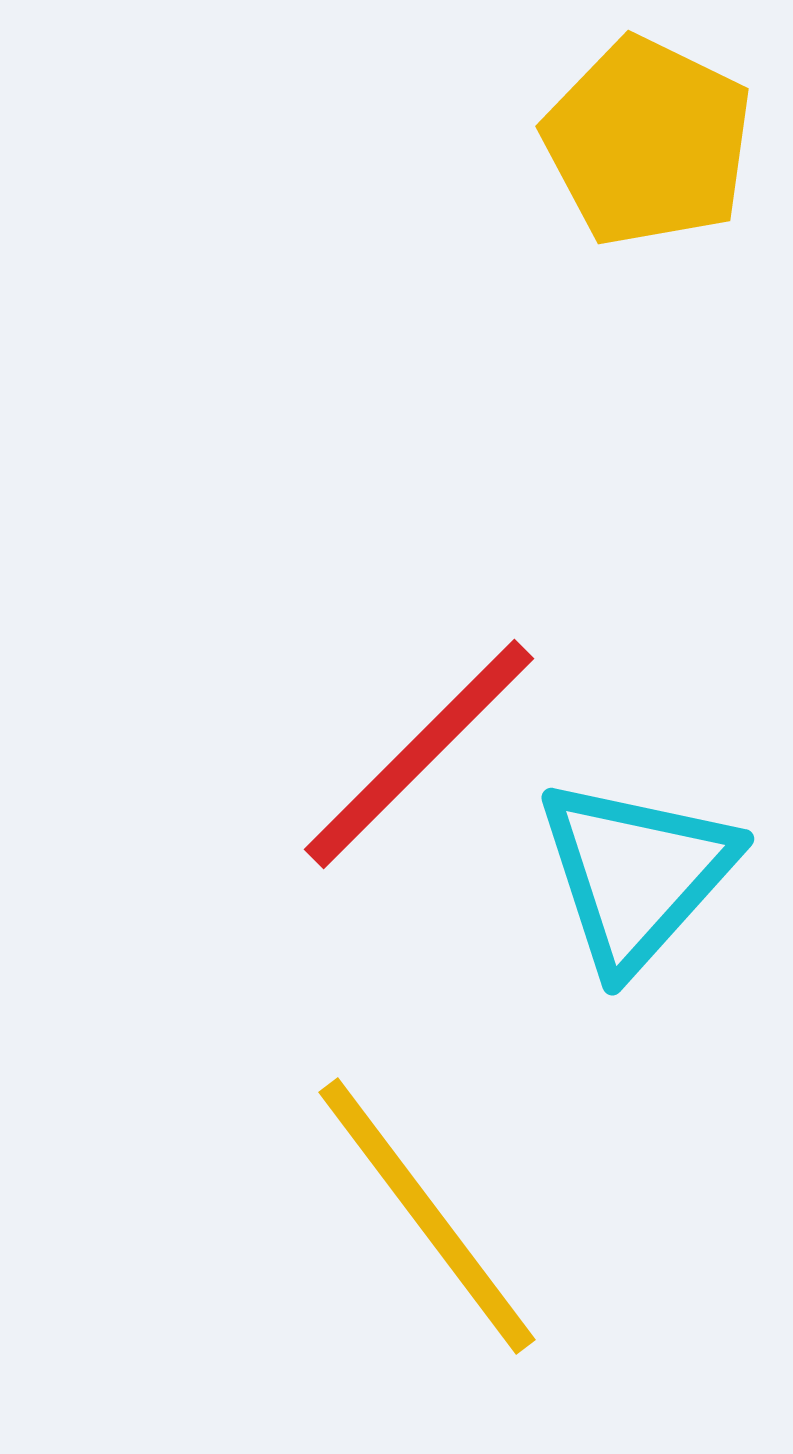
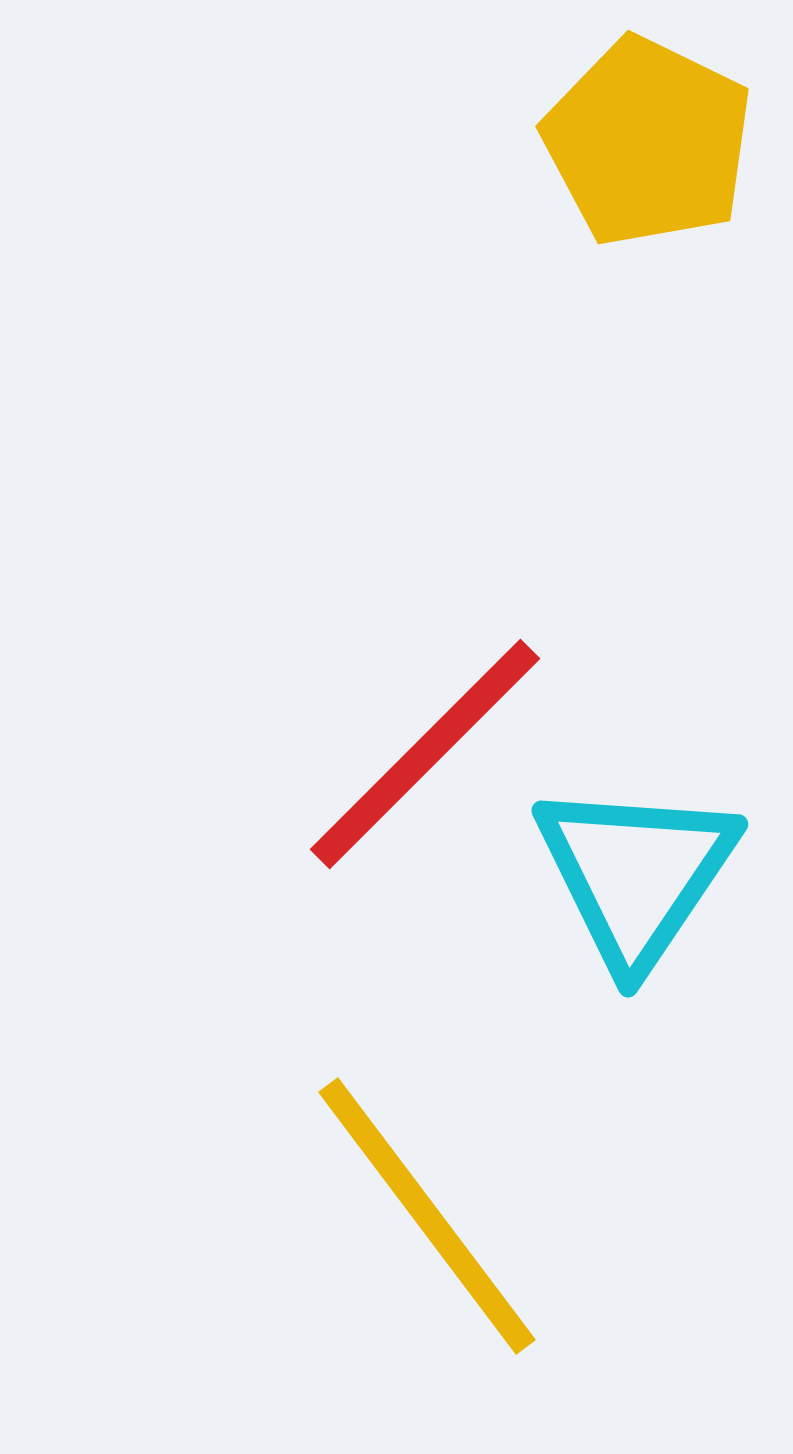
red line: moved 6 px right
cyan triangle: rotated 8 degrees counterclockwise
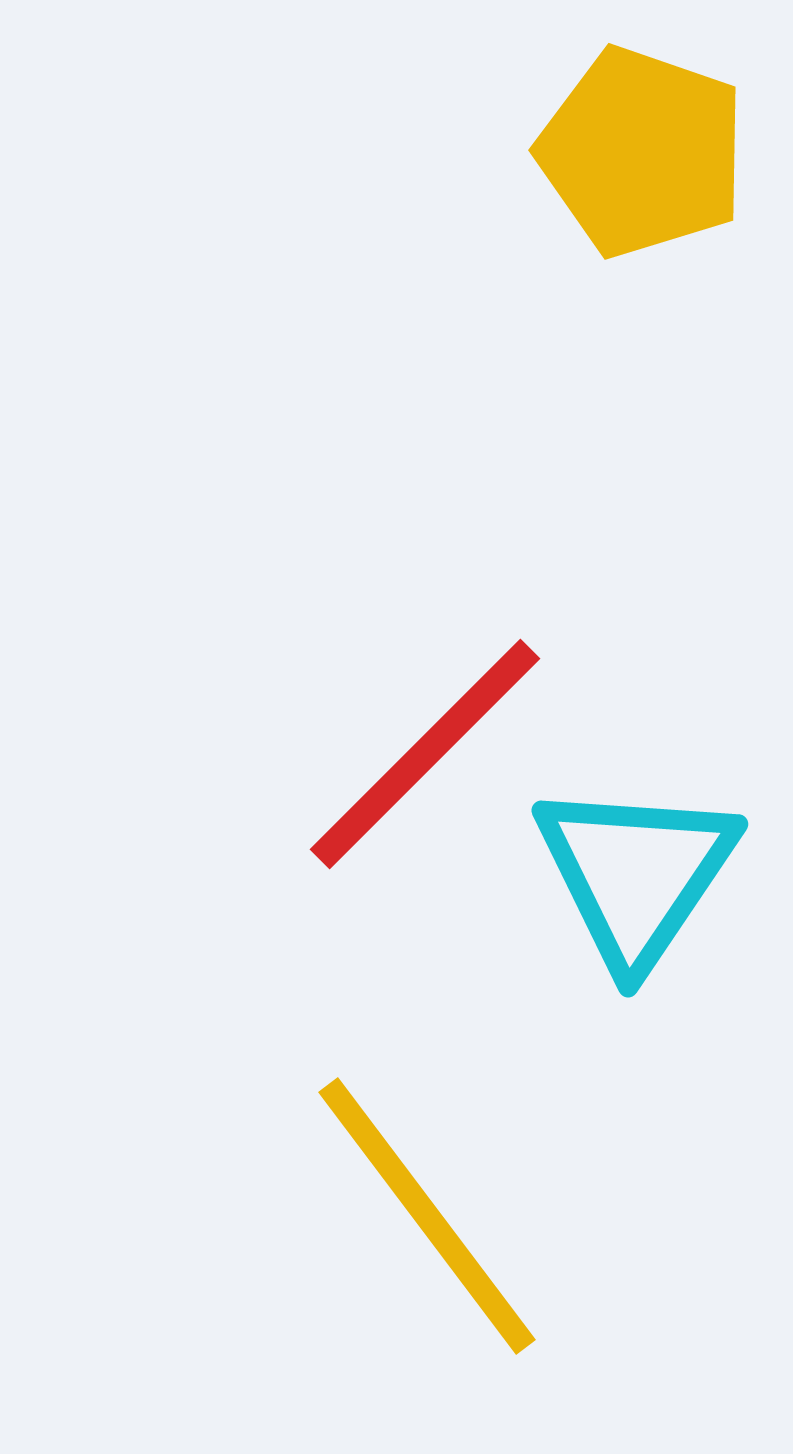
yellow pentagon: moved 6 px left, 10 px down; rotated 7 degrees counterclockwise
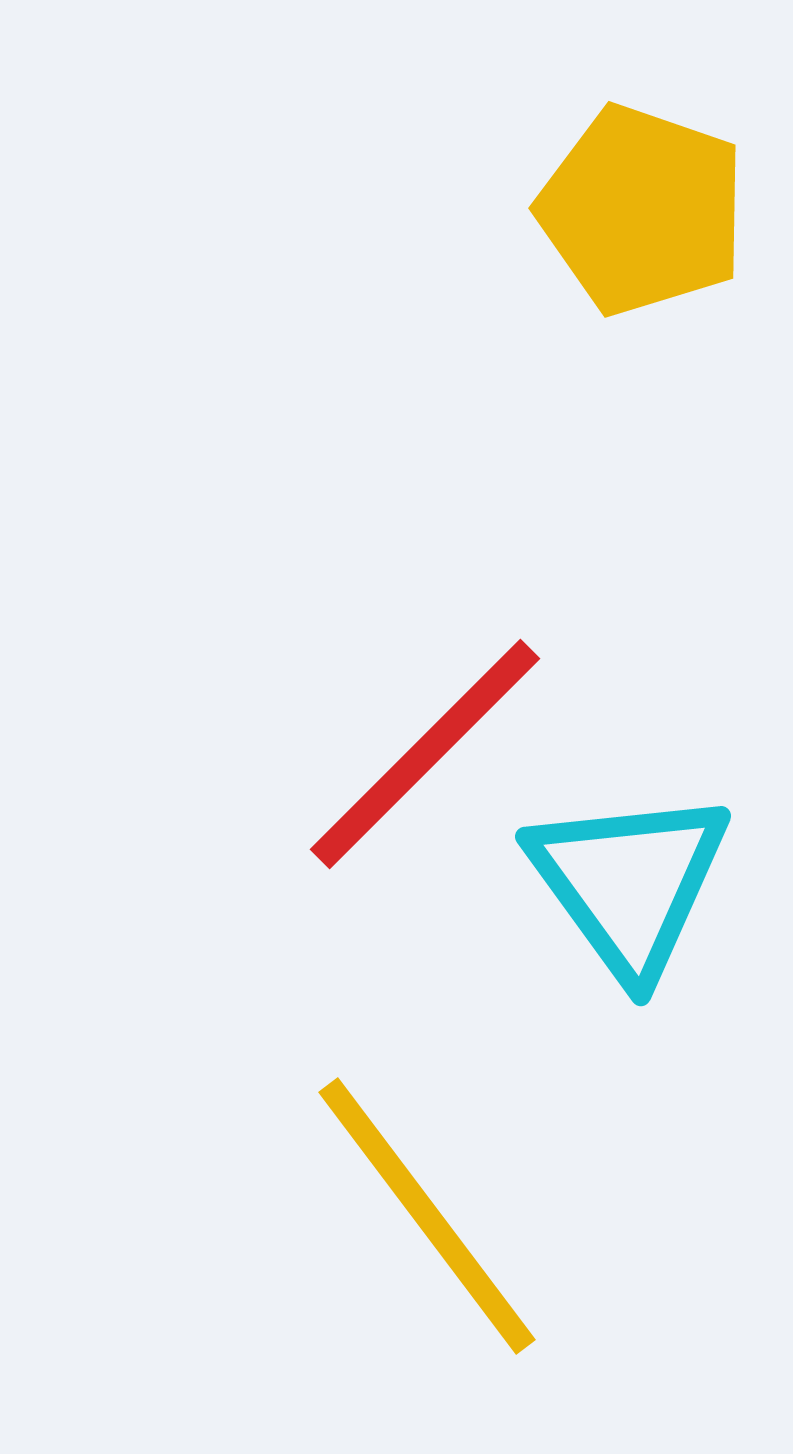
yellow pentagon: moved 58 px down
cyan triangle: moved 7 px left, 9 px down; rotated 10 degrees counterclockwise
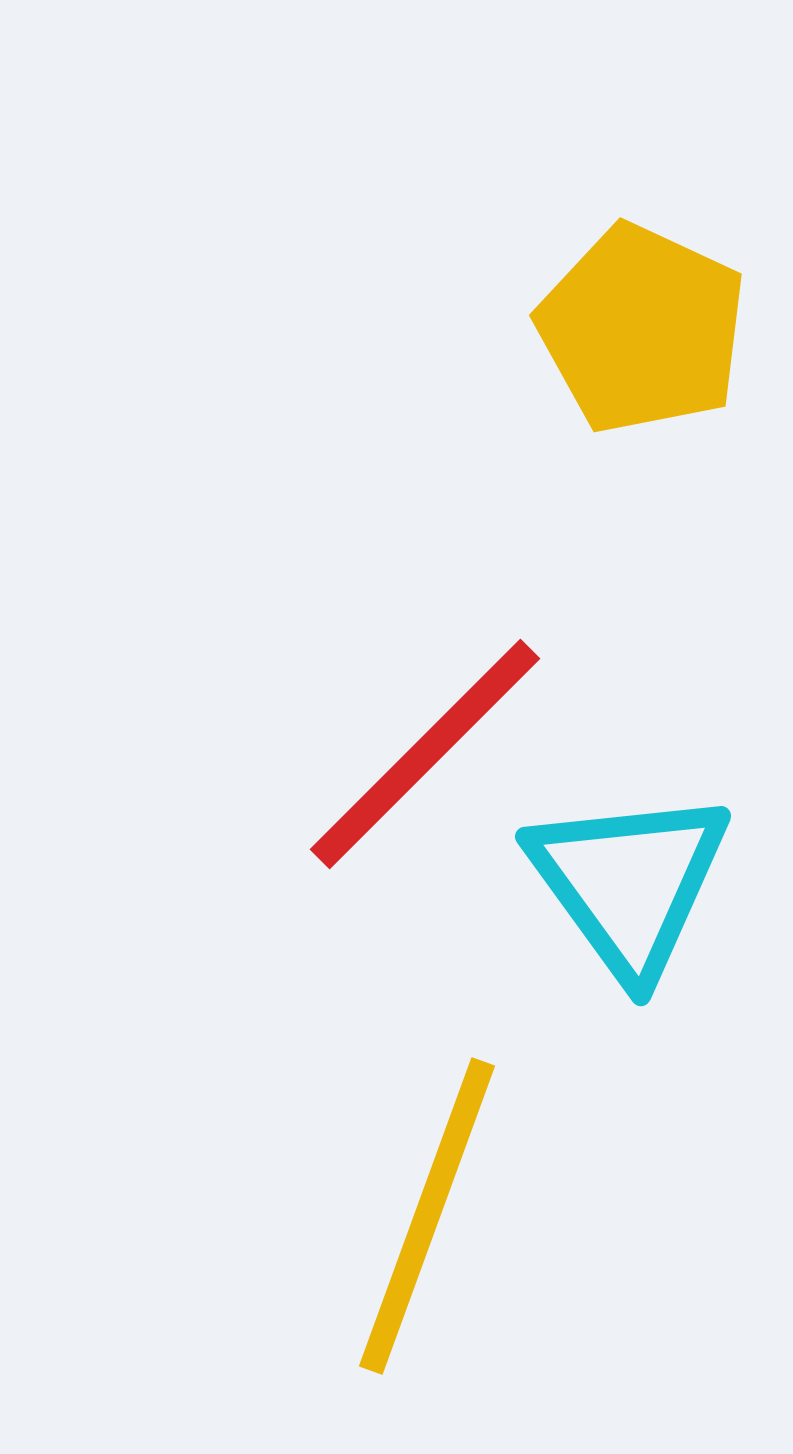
yellow pentagon: moved 119 px down; rotated 6 degrees clockwise
yellow line: rotated 57 degrees clockwise
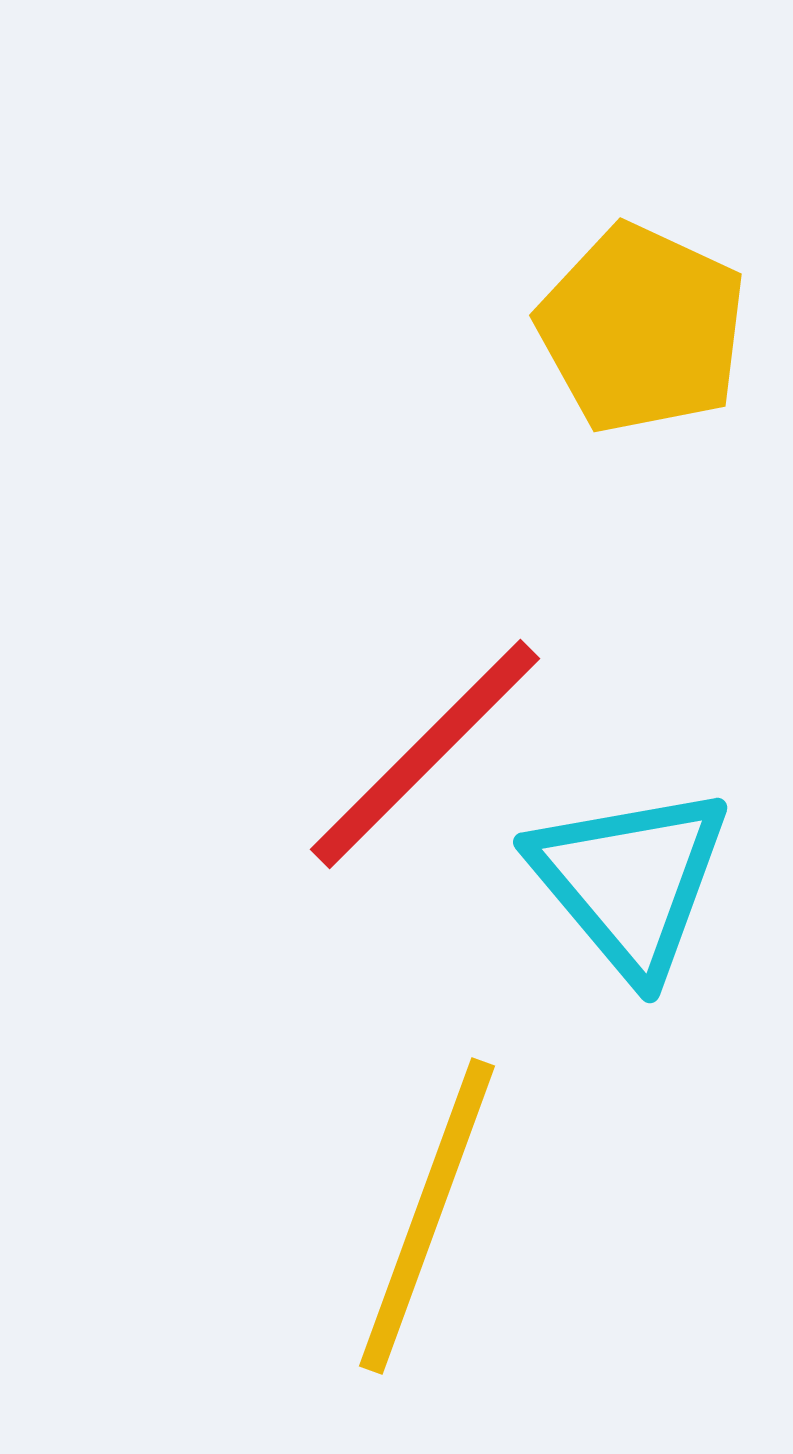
cyan triangle: moved 1 px right, 2 px up; rotated 4 degrees counterclockwise
